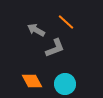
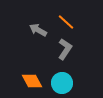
gray arrow: moved 2 px right
gray L-shape: moved 10 px right, 1 px down; rotated 35 degrees counterclockwise
cyan circle: moved 3 px left, 1 px up
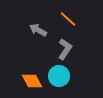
orange line: moved 2 px right, 3 px up
cyan circle: moved 3 px left, 7 px up
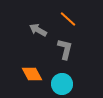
gray L-shape: rotated 20 degrees counterclockwise
cyan circle: moved 3 px right, 8 px down
orange diamond: moved 7 px up
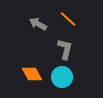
gray arrow: moved 6 px up
cyan circle: moved 7 px up
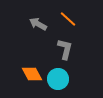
cyan circle: moved 4 px left, 2 px down
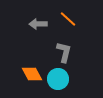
gray arrow: rotated 30 degrees counterclockwise
gray L-shape: moved 1 px left, 3 px down
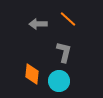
orange diamond: rotated 35 degrees clockwise
cyan circle: moved 1 px right, 2 px down
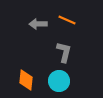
orange line: moved 1 px left, 1 px down; rotated 18 degrees counterclockwise
orange diamond: moved 6 px left, 6 px down
